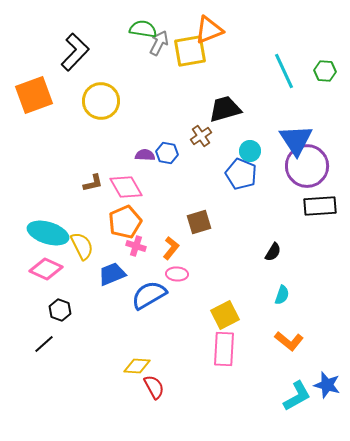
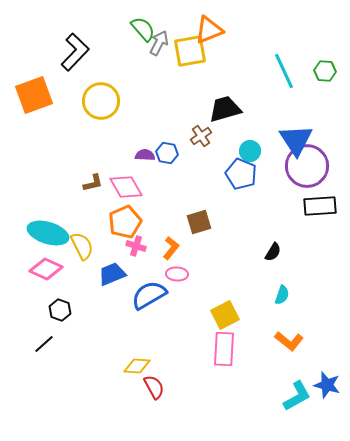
green semicircle at (143, 29): rotated 40 degrees clockwise
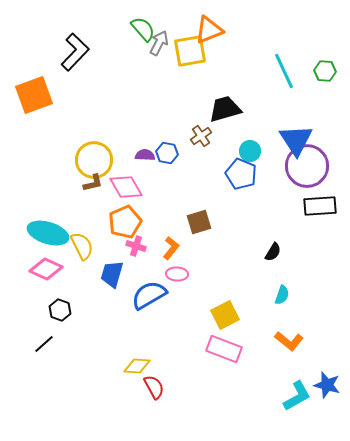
yellow circle at (101, 101): moved 7 px left, 59 px down
blue trapezoid at (112, 274): rotated 52 degrees counterclockwise
pink rectangle at (224, 349): rotated 72 degrees counterclockwise
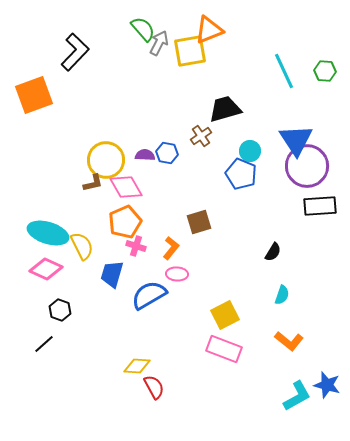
yellow circle at (94, 160): moved 12 px right
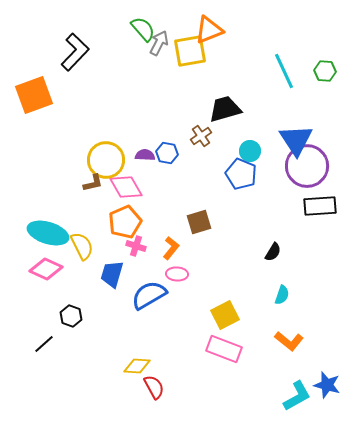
black hexagon at (60, 310): moved 11 px right, 6 px down
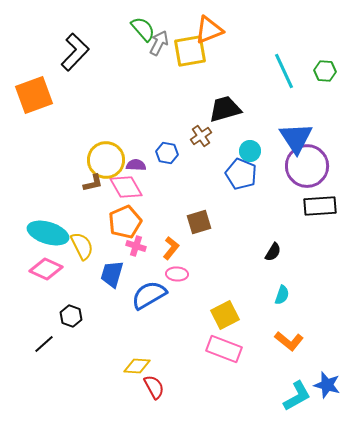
blue triangle at (296, 140): moved 2 px up
purple semicircle at (145, 155): moved 9 px left, 10 px down
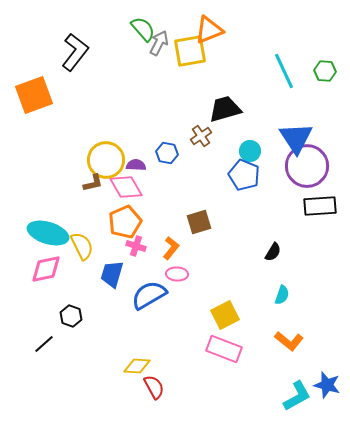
black L-shape at (75, 52): rotated 6 degrees counterclockwise
blue pentagon at (241, 174): moved 3 px right, 1 px down
pink diamond at (46, 269): rotated 36 degrees counterclockwise
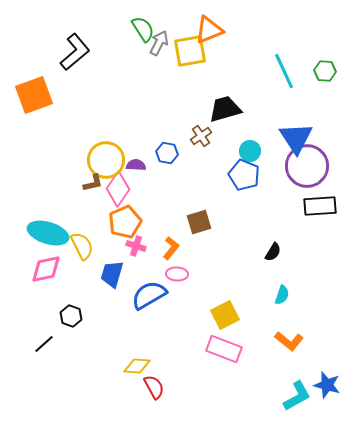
green semicircle at (143, 29): rotated 8 degrees clockwise
black L-shape at (75, 52): rotated 12 degrees clockwise
pink diamond at (126, 187): moved 8 px left, 2 px down; rotated 64 degrees clockwise
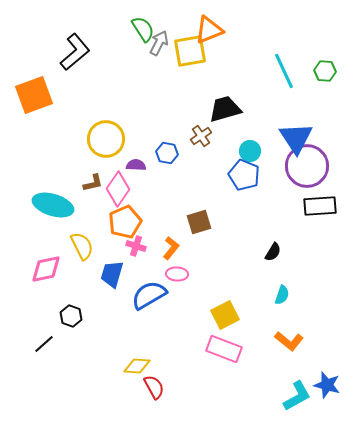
yellow circle at (106, 160): moved 21 px up
cyan ellipse at (48, 233): moved 5 px right, 28 px up
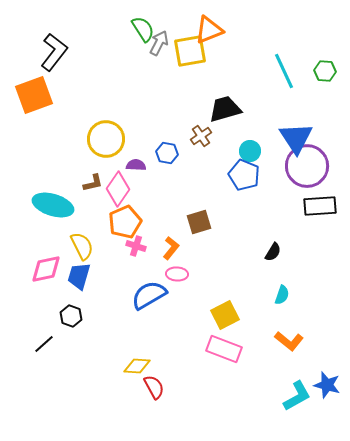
black L-shape at (75, 52): moved 21 px left; rotated 12 degrees counterclockwise
blue trapezoid at (112, 274): moved 33 px left, 2 px down
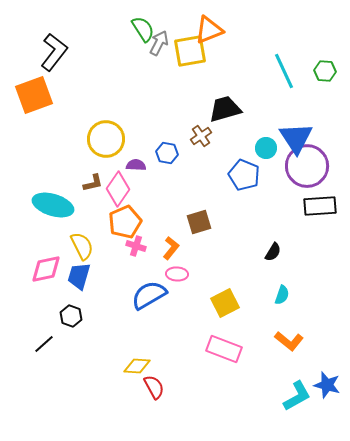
cyan circle at (250, 151): moved 16 px right, 3 px up
yellow square at (225, 315): moved 12 px up
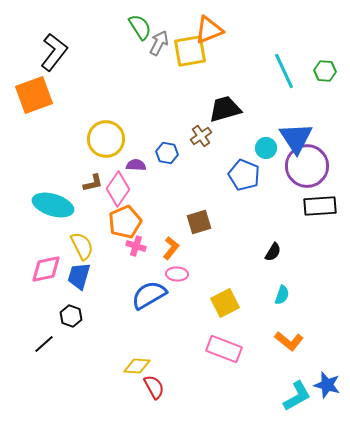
green semicircle at (143, 29): moved 3 px left, 2 px up
